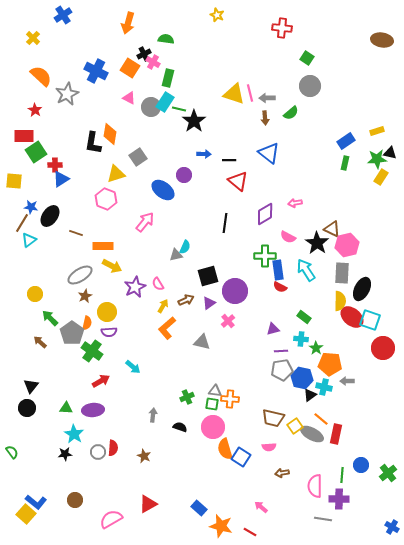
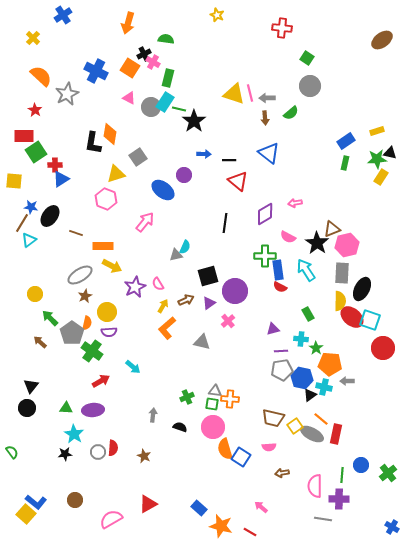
brown ellipse at (382, 40): rotated 45 degrees counterclockwise
brown triangle at (332, 229): rotated 48 degrees counterclockwise
green rectangle at (304, 317): moved 4 px right, 3 px up; rotated 24 degrees clockwise
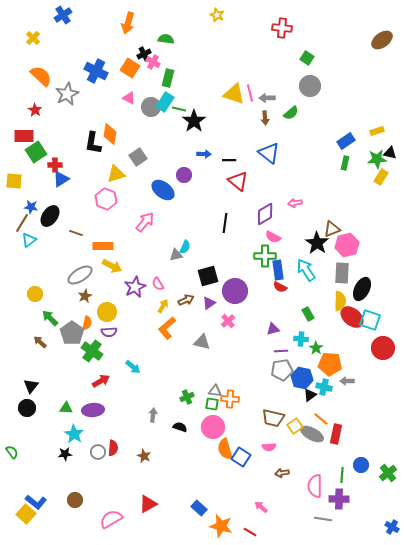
pink semicircle at (288, 237): moved 15 px left
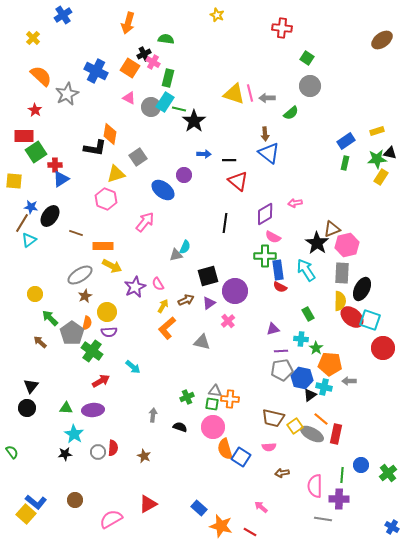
brown arrow at (265, 118): moved 16 px down
black L-shape at (93, 143): moved 2 px right, 5 px down; rotated 90 degrees counterclockwise
gray arrow at (347, 381): moved 2 px right
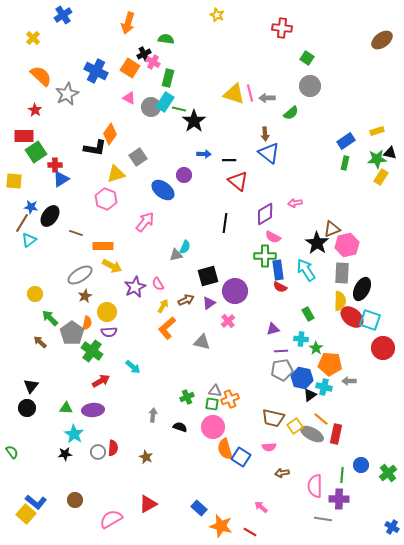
orange diamond at (110, 134): rotated 25 degrees clockwise
orange cross at (230, 399): rotated 24 degrees counterclockwise
brown star at (144, 456): moved 2 px right, 1 px down
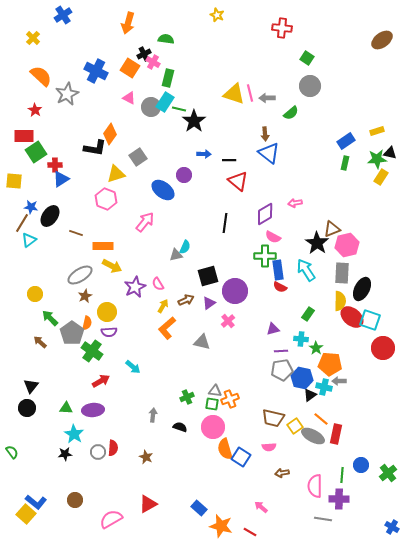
green rectangle at (308, 314): rotated 64 degrees clockwise
gray arrow at (349, 381): moved 10 px left
gray ellipse at (312, 434): moved 1 px right, 2 px down
